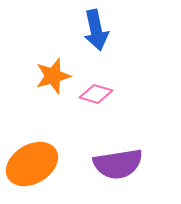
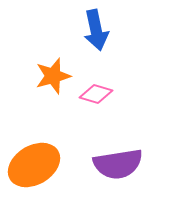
orange ellipse: moved 2 px right, 1 px down
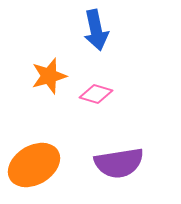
orange star: moved 4 px left
purple semicircle: moved 1 px right, 1 px up
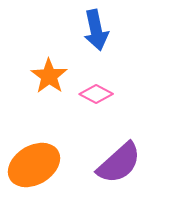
orange star: rotated 21 degrees counterclockwise
pink diamond: rotated 12 degrees clockwise
purple semicircle: rotated 33 degrees counterclockwise
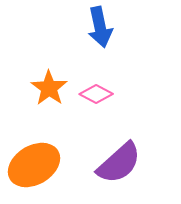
blue arrow: moved 4 px right, 3 px up
orange star: moved 12 px down
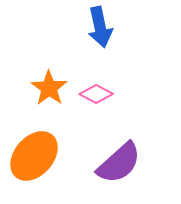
orange ellipse: moved 9 px up; rotated 18 degrees counterclockwise
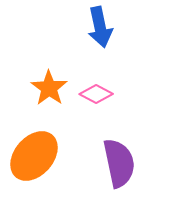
purple semicircle: rotated 60 degrees counterclockwise
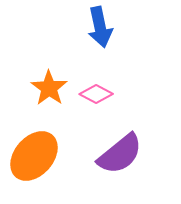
purple semicircle: moved 1 px right, 9 px up; rotated 63 degrees clockwise
